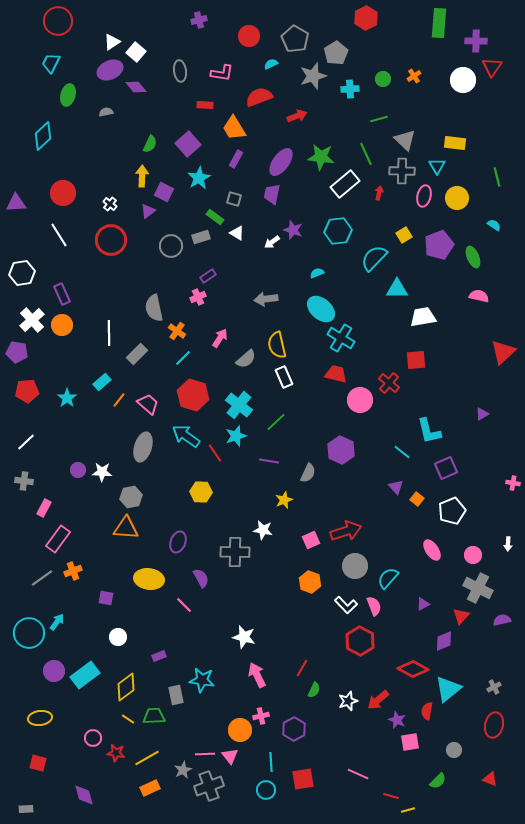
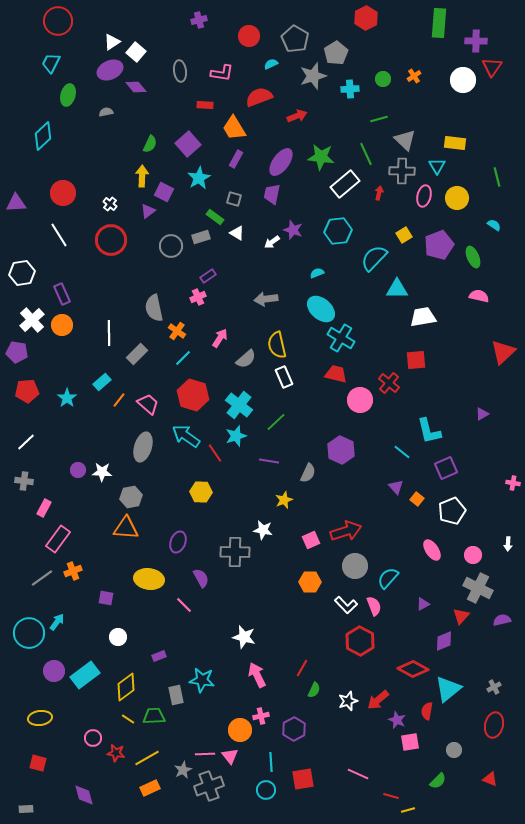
orange hexagon at (310, 582): rotated 20 degrees counterclockwise
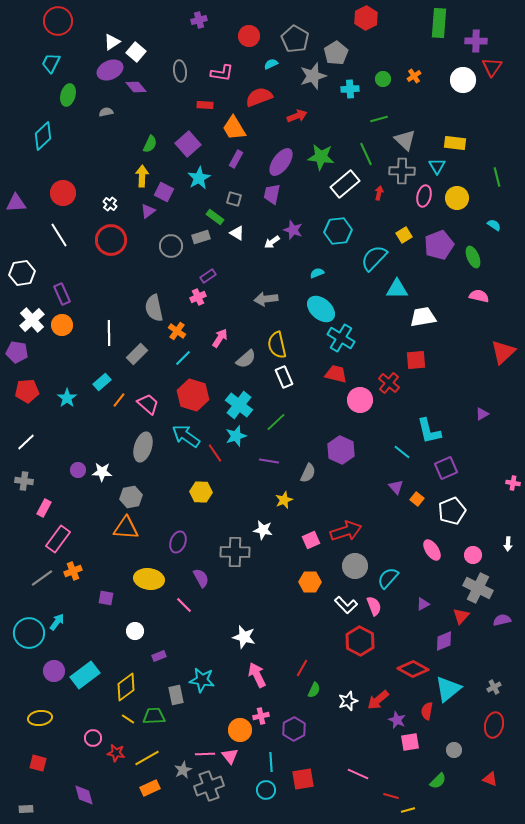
white circle at (118, 637): moved 17 px right, 6 px up
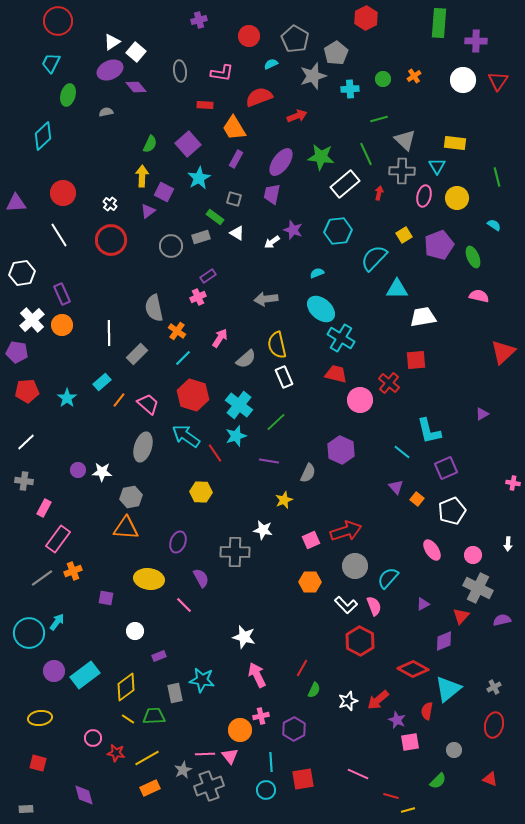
red triangle at (492, 67): moved 6 px right, 14 px down
gray rectangle at (176, 695): moved 1 px left, 2 px up
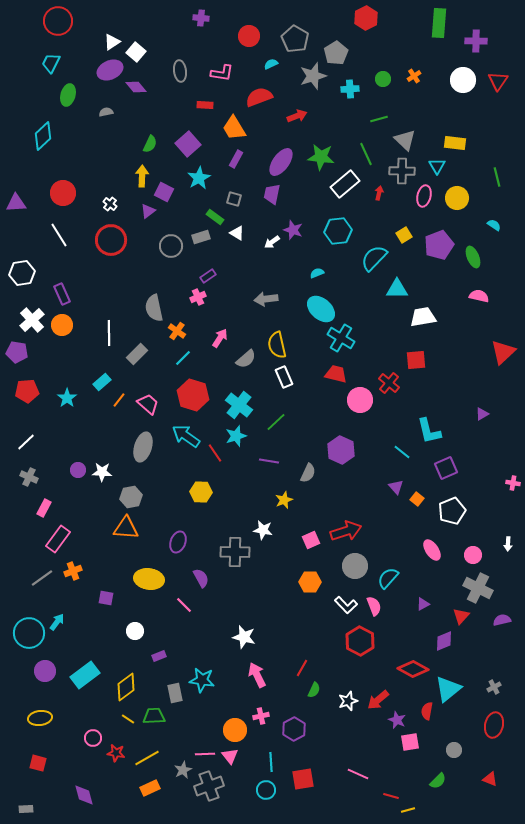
purple cross at (199, 20): moved 2 px right, 2 px up; rotated 21 degrees clockwise
gray cross at (24, 481): moved 5 px right, 4 px up; rotated 18 degrees clockwise
purple circle at (54, 671): moved 9 px left
orange circle at (240, 730): moved 5 px left
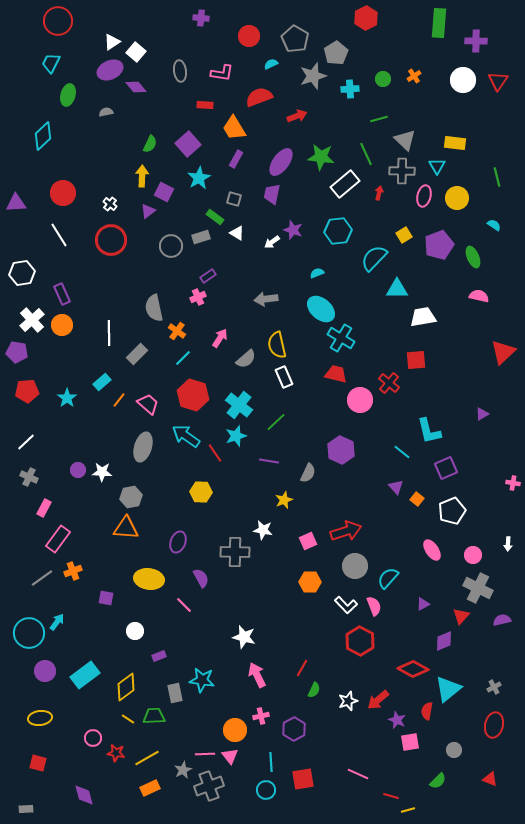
pink square at (311, 540): moved 3 px left, 1 px down
